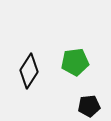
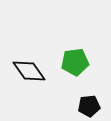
black diamond: rotated 68 degrees counterclockwise
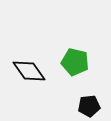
green pentagon: rotated 20 degrees clockwise
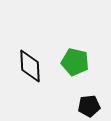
black diamond: moved 1 px right, 5 px up; rotated 32 degrees clockwise
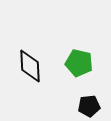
green pentagon: moved 4 px right, 1 px down
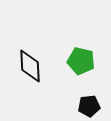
green pentagon: moved 2 px right, 2 px up
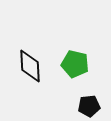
green pentagon: moved 6 px left, 3 px down
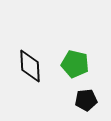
black pentagon: moved 3 px left, 6 px up
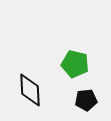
black diamond: moved 24 px down
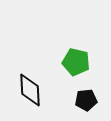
green pentagon: moved 1 px right, 2 px up
